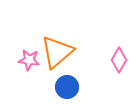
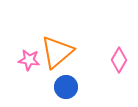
blue circle: moved 1 px left
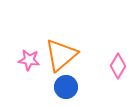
orange triangle: moved 4 px right, 3 px down
pink diamond: moved 1 px left, 6 px down
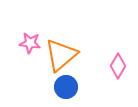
pink star: moved 1 px right, 17 px up
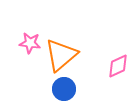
pink diamond: rotated 35 degrees clockwise
blue circle: moved 2 px left, 2 px down
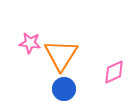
orange triangle: rotated 18 degrees counterclockwise
pink diamond: moved 4 px left, 6 px down
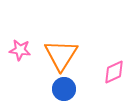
pink star: moved 10 px left, 7 px down
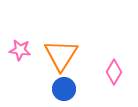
pink diamond: rotated 35 degrees counterclockwise
